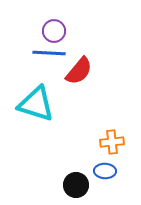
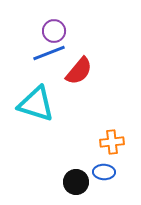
blue line: rotated 24 degrees counterclockwise
blue ellipse: moved 1 px left, 1 px down
black circle: moved 3 px up
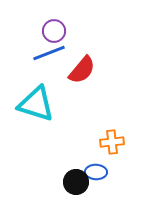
red semicircle: moved 3 px right, 1 px up
blue ellipse: moved 8 px left
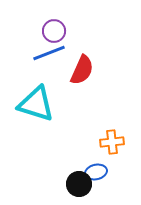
red semicircle: rotated 16 degrees counterclockwise
blue ellipse: rotated 15 degrees counterclockwise
black circle: moved 3 px right, 2 px down
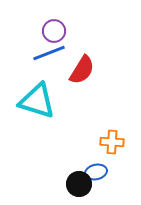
red semicircle: rotated 8 degrees clockwise
cyan triangle: moved 1 px right, 3 px up
orange cross: rotated 10 degrees clockwise
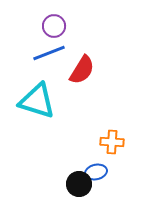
purple circle: moved 5 px up
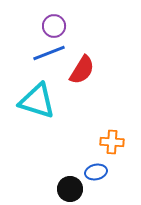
black circle: moved 9 px left, 5 px down
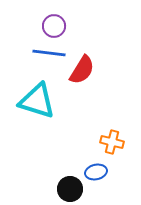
blue line: rotated 28 degrees clockwise
orange cross: rotated 10 degrees clockwise
